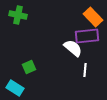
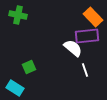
white line: rotated 24 degrees counterclockwise
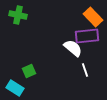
green square: moved 4 px down
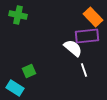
white line: moved 1 px left
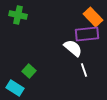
purple rectangle: moved 2 px up
green square: rotated 24 degrees counterclockwise
